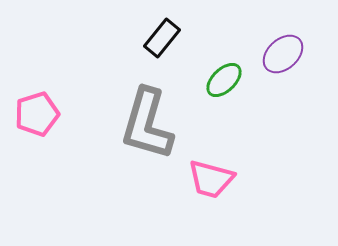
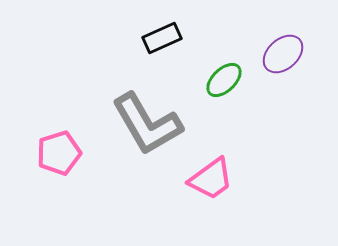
black rectangle: rotated 27 degrees clockwise
pink pentagon: moved 22 px right, 39 px down
gray L-shape: rotated 46 degrees counterclockwise
pink trapezoid: rotated 51 degrees counterclockwise
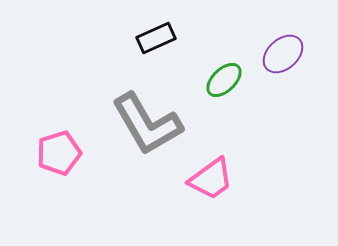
black rectangle: moved 6 px left
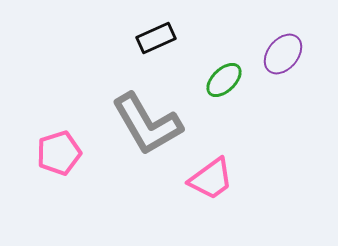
purple ellipse: rotated 9 degrees counterclockwise
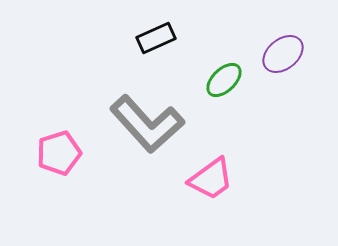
purple ellipse: rotated 12 degrees clockwise
gray L-shape: rotated 12 degrees counterclockwise
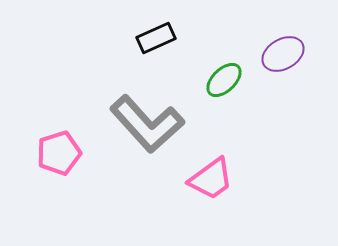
purple ellipse: rotated 9 degrees clockwise
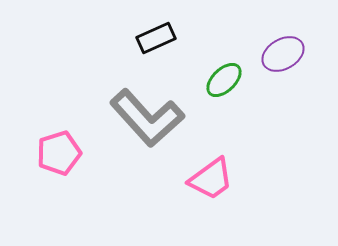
gray L-shape: moved 6 px up
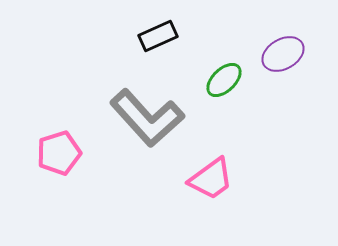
black rectangle: moved 2 px right, 2 px up
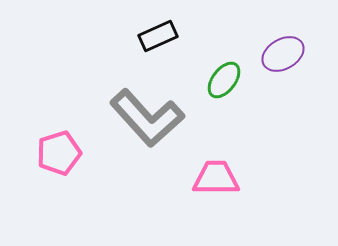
green ellipse: rotated 9 degrees counterclockwise
pink trapezoid: moved 5 px right, 1 px up; rotated 144 degrees counterclockwise
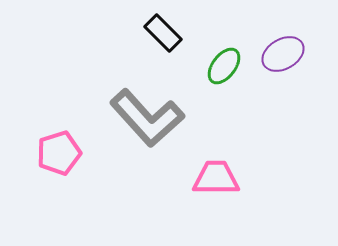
black rectangle: moved 5 px right, 3 px up; rotated 69 degrees clockwise
green ellipse: moved 14 px up
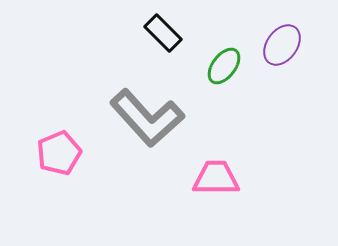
purple ellipse: moved 1 px left, 9 px up; rotated 24 degrees counterclockwise
pink pentagon: rotated 6 degrees counterclockwise
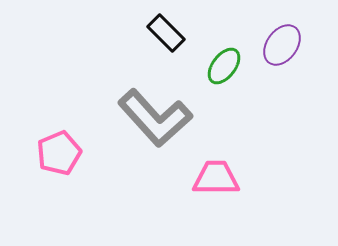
black rectangle: moved 3 px right
gray L-shape: moved 8 px right
